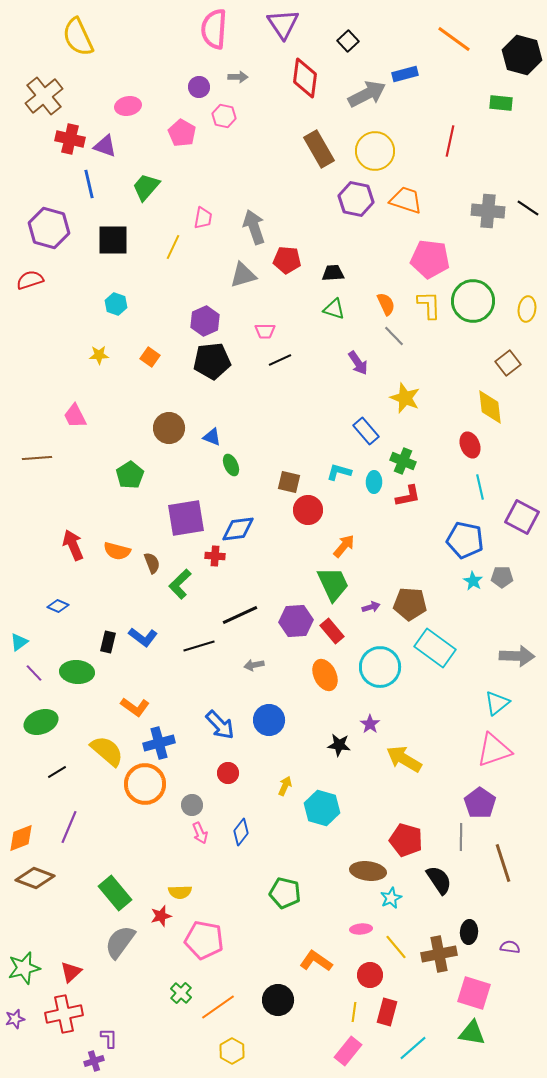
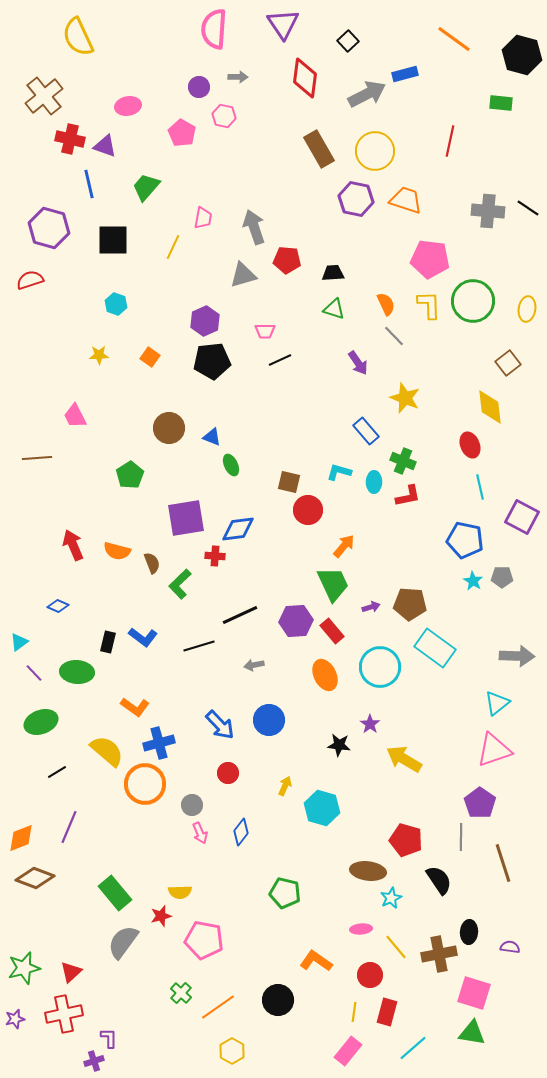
gray semicircle at (120, 942): moved 3 px right
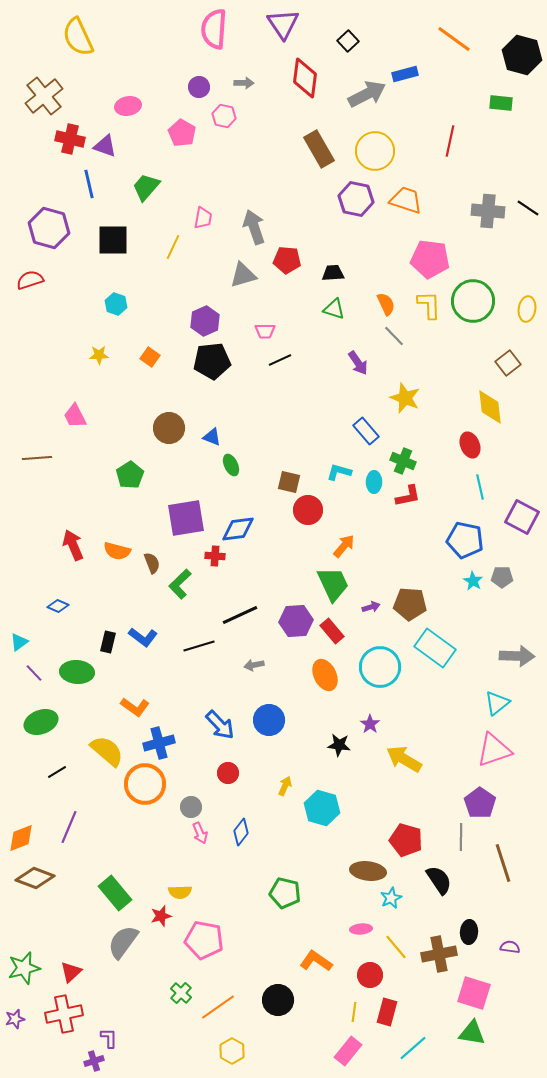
gray arrow at (238, 77): moved 6 px right, 6 px down
gray circle at (192, 805): moved 1 px left, 2 px down
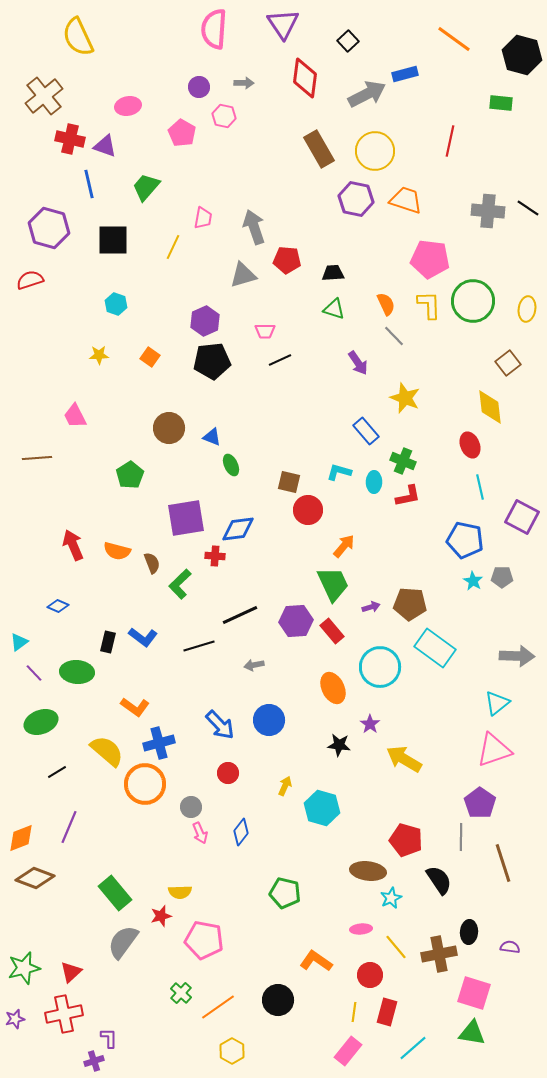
orange ellipse at (325, 675): moved 8 px right, 13 px down
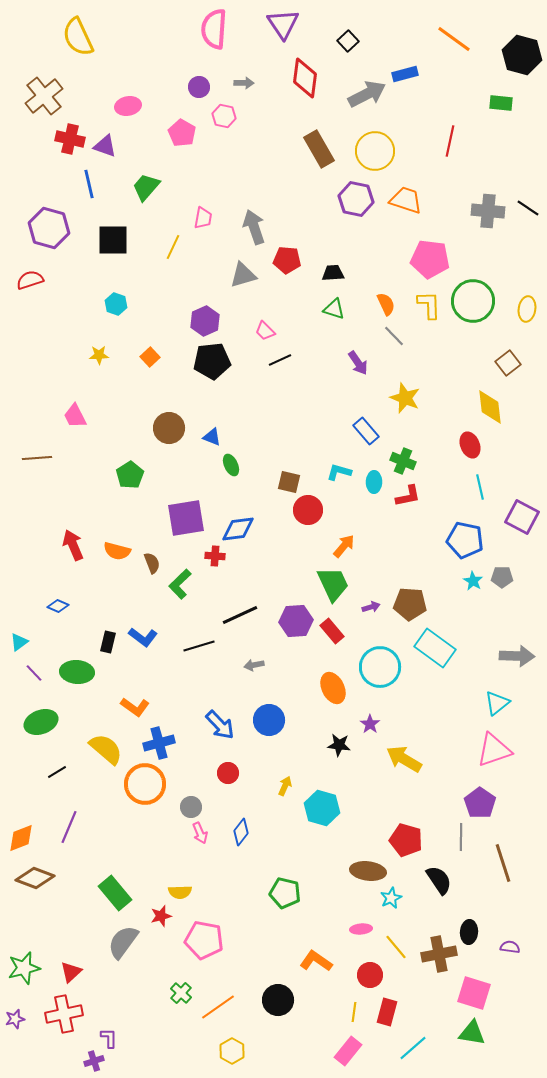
pink trapezoid at (265, 331): rotated 45 degrees clockwise
orange square at (150, 357): rotated 12 degrees clockwise
yellow semicircle at (107, 751): moved 1 px left, 2 px up
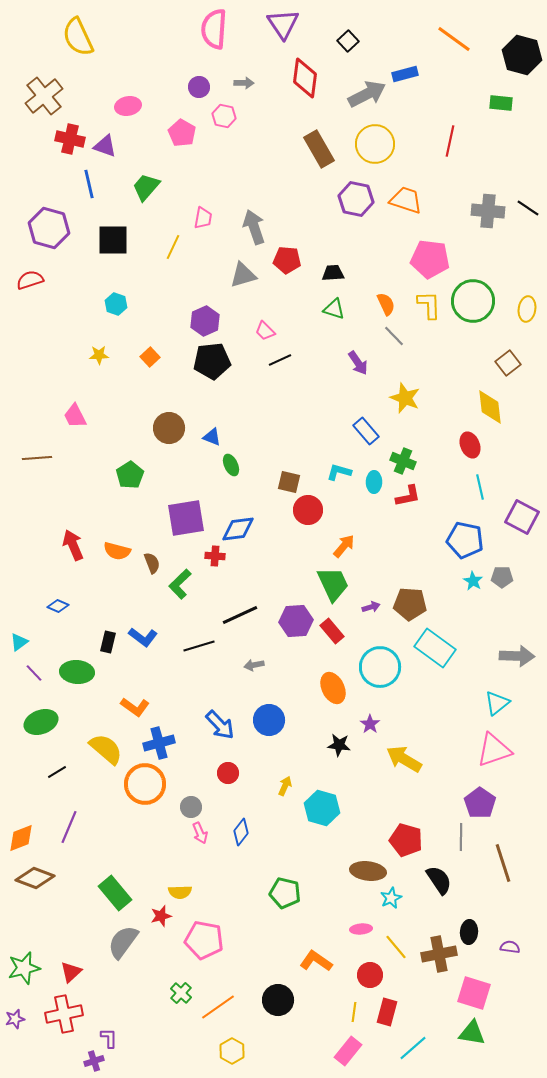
yellow circle at (375, 151): moved 7 px up
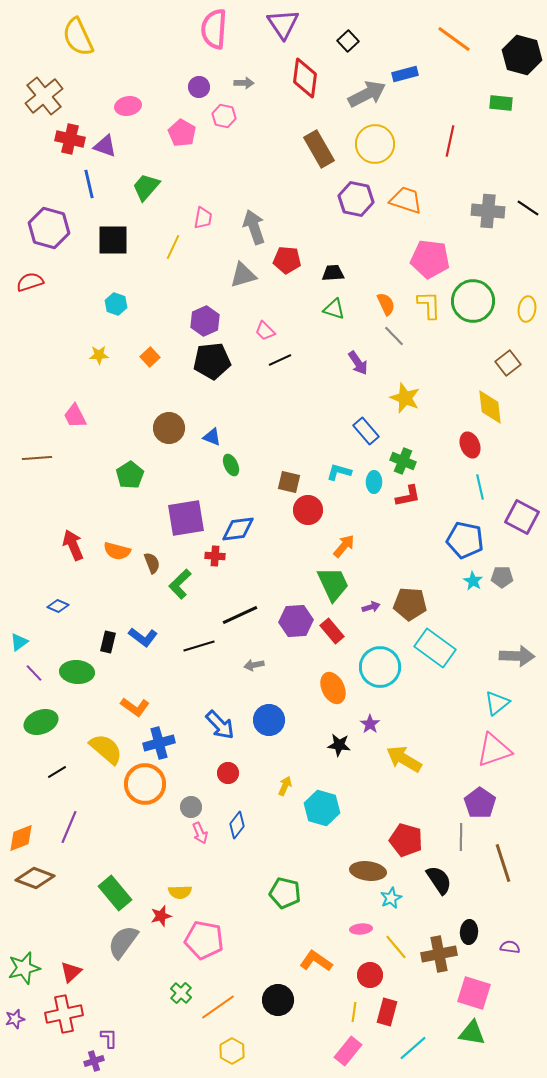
red semicircle at (30, 280): moved 2 px down
blue diamond at (241, 832): moved 4 px left, 7 px up
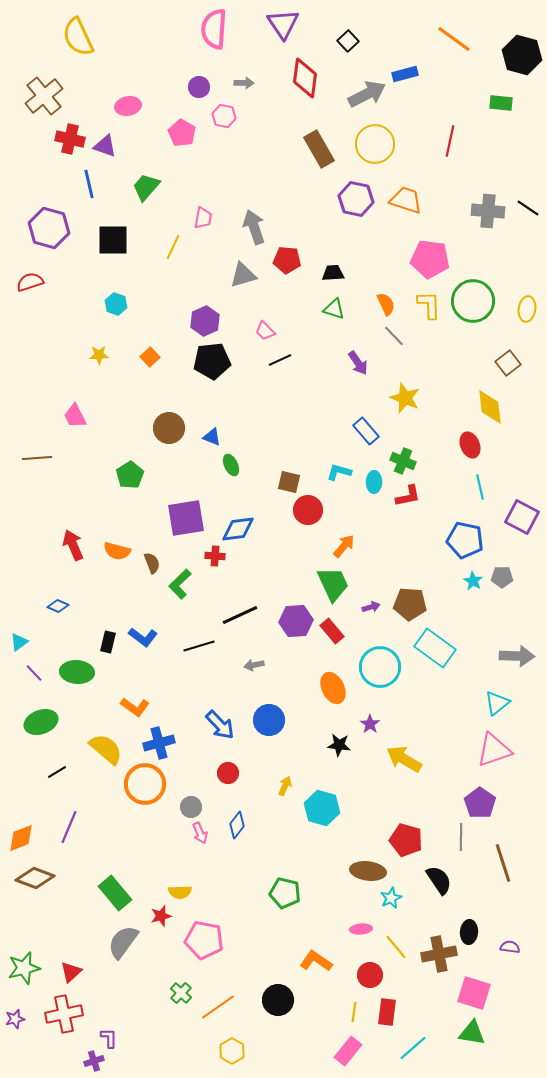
red rectangle at (387, 1012): rotated 8 degrees counterclockwise
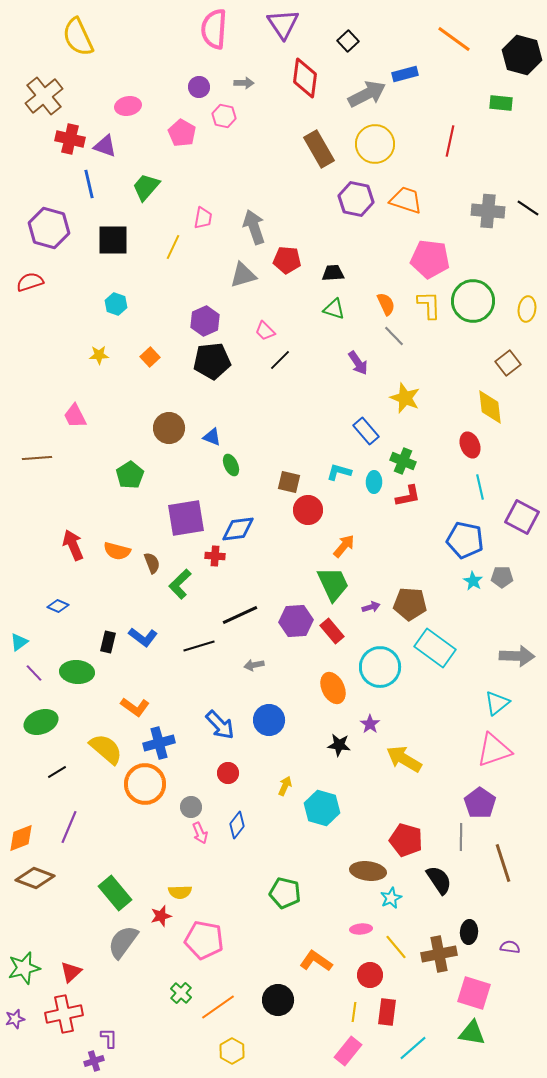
black line at (280, 360): rotated 20 degrees counterclockwise
